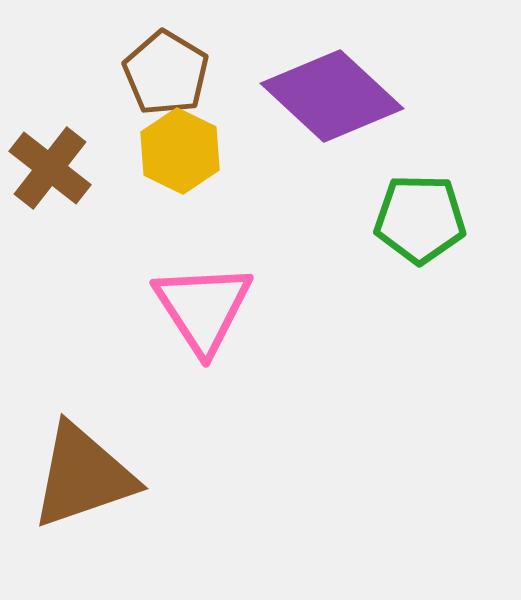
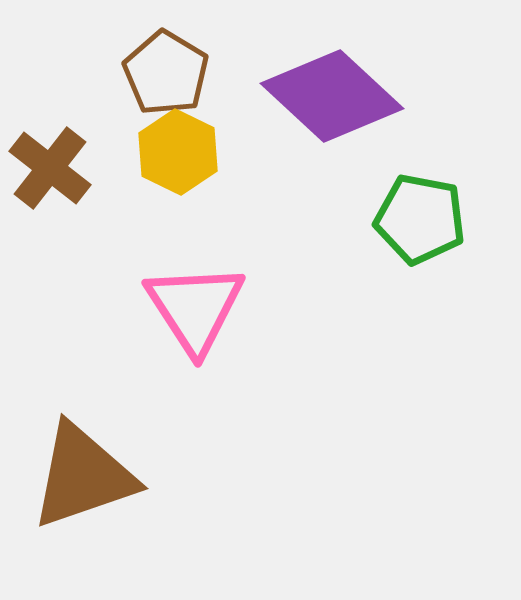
yellow hexagon: moved 2 px left, 1 px down
green pentagon: rotated 10 degrees clockwise
pink triangle: moved 8 px left
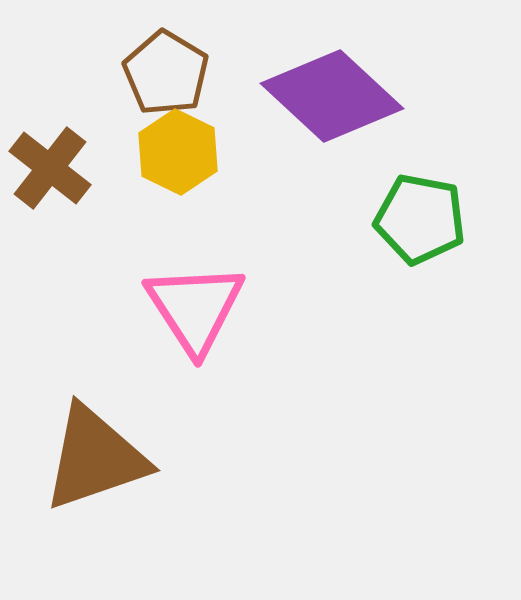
brown triangle: moved 12 px right, 18 px up
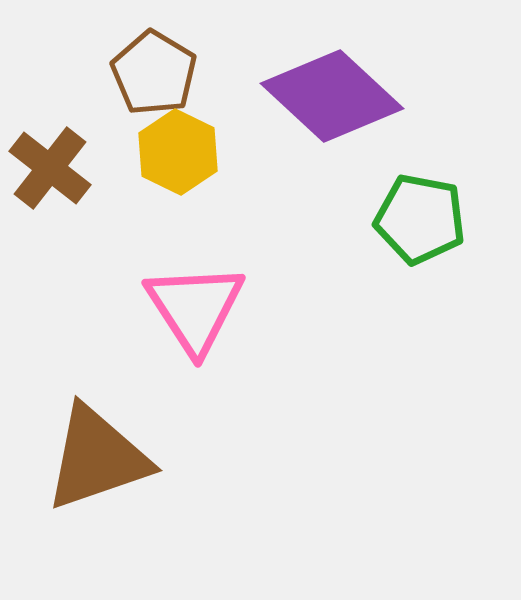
brown pentagon: moved 12 px left
brown triangle: moved 2 px right
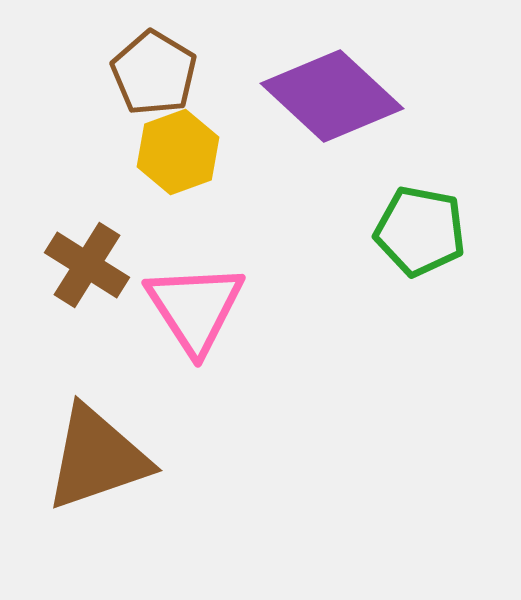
yellow hexagon: rotated 14 degrees clockwise
brown cross: moved 37 px right, 97 px down; rotated 6 degrees counterclockwise
green pentagon: moved 12 px down
